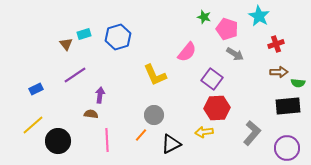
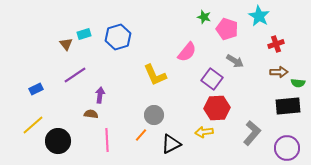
gray arrow: moved 7 px down
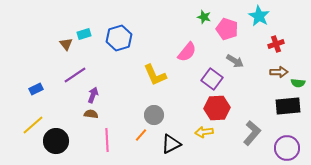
blue hexagon: moved 1 px right, 1 px down
purple arrow: moved 7 px left; rotated 14 degrees clockwise
black circle: moved 2 px left
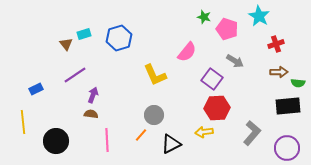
yellow line: moved 10 px left, 3 px up; rotated 55 degrees counterclockwise
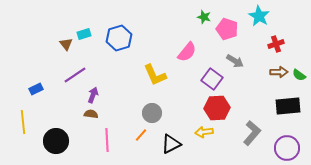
green semicircle: moved 1 px right, 8 px up; rotated 32 degrees clockwise
gray circle: moved 2 px left, 2 px up
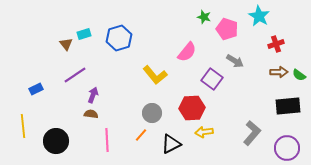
yellow L-shape: rotated 15 degrees counterclockwise
red hexagon: moved 25 px left
yellow line: moved 4 px down
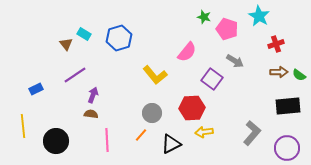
cyan rectangle: rotated 48 degrees clockwise
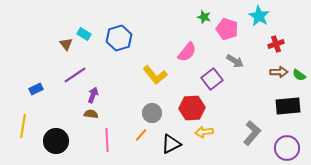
purple square: rotated 15 degrees clockwise
yellow line: rotated 15 degrees clockwise
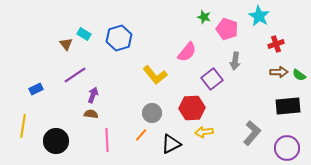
gray arrow: rotated 66 degrees clockwise
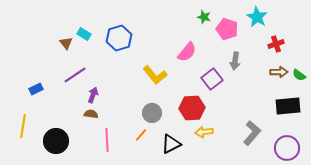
cyan star: moved 2 px left, 1 px down
brown triangle: moved 1 px up
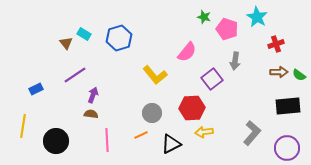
orange line: rotated 24 degrees clockwise
